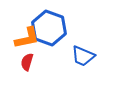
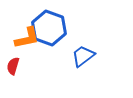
blue trapezoid: rotated 120 degrees clockwise
red semicircle: moved 14 px left, 4 px down
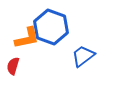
blue hexagon: moved 2 px right, 1 px up
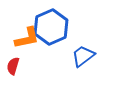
blue hexagon: rotated 16 degrees clockwise
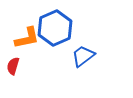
blue hexagon: moved 4 px right, 1 px down
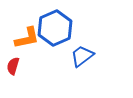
blue trapezoid: moved 1 px left
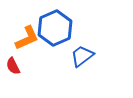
orange L-shape: rotated 12 degrees counterclockwise
red semicircle: rotated 42 degrees counterclockwise
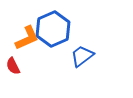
blue hexagon: moved 2 px left, 1 px down
